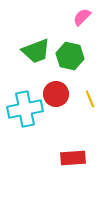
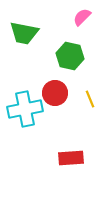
green trapezoid: moved 12 px left, 18 px up; rotated 32 degrees clockwise
red circle: moved 1 px left, 1 px up
red rectangle: moved 2 px left
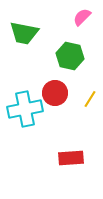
yellow line: rotated 54 degrees clockwise
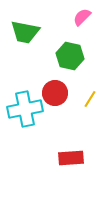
green trapezoid: moved 1 px right, 1 px up
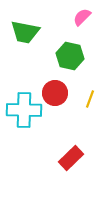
yellow line: rotated 12 degrees counterclockwise
cyan cross: moved 1 px left, 1 px down; rotated 12 degrees clockwise
red rectangle: rotated 40 degrees counterclockwise
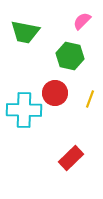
pink semicircle: moved 4 px down
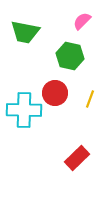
red rectangle: moved 6 px right
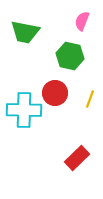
pink semicircle: rotated 24 degrees counterclockwise
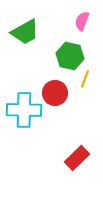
green trapezoid: rotated 40 degrees counterclockwise
yellow line: moved 5 px left, 20 px up
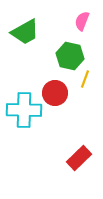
red rectangle: moved 2 px right
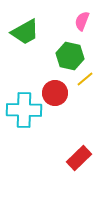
yellow line: rotated 30 degrees clockwise
